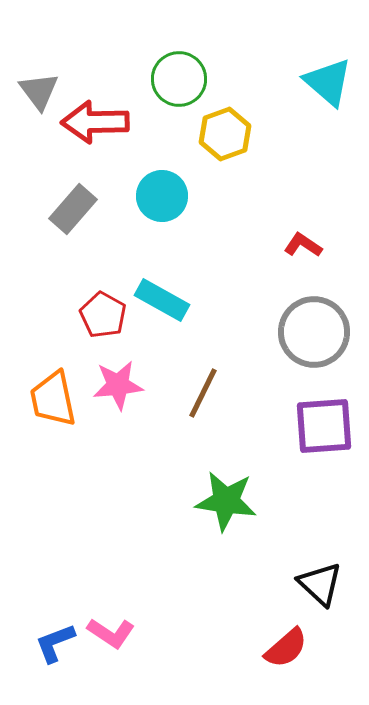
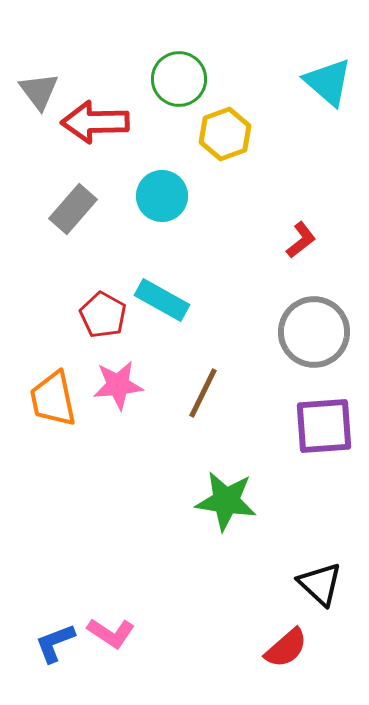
red L-shape: moved 2 px left, 5 px up; rotated 108 degrees clockwise
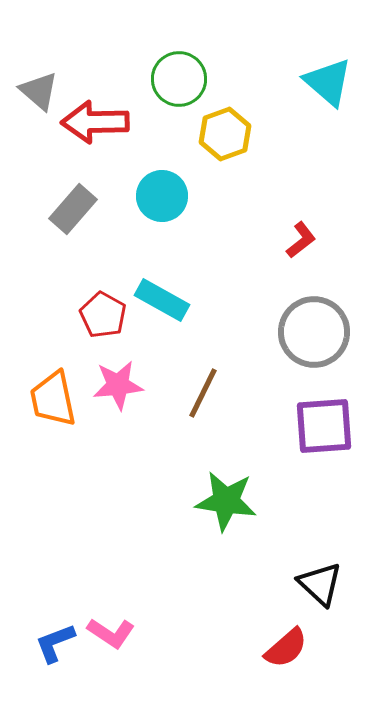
gray triangle: rotated 12 degrees counterclockwise
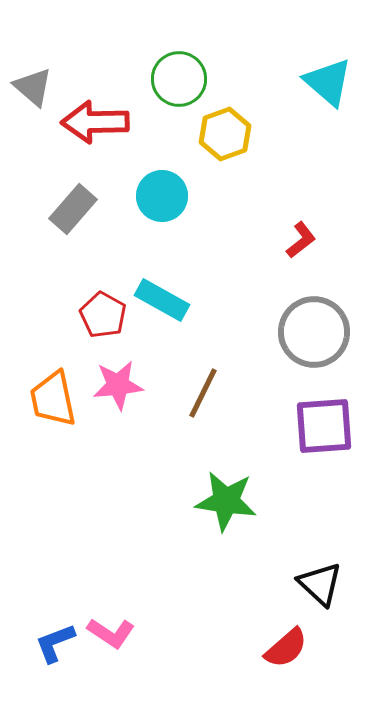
gray triangle: moved 6 px left, 4 px up
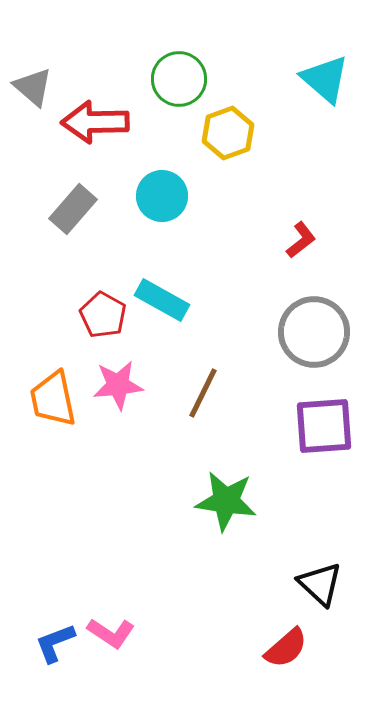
cyan triangle: moved 3 px left, 3 px up
yellow hexagon: moved 3 px right, 1 px up
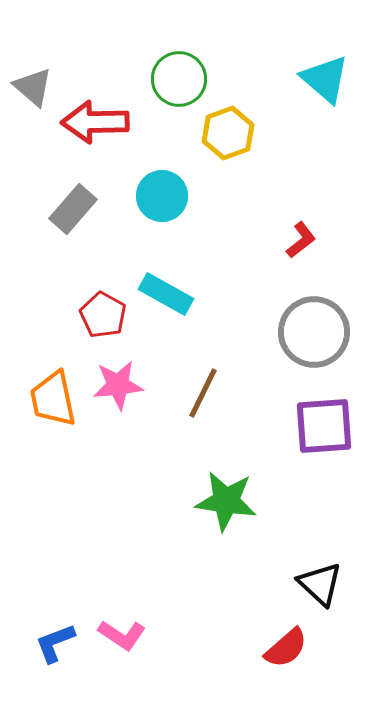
cyan rectangle: moved 4 px right, 6 px up
pink L-shape: moved 11 px right, 2 px down
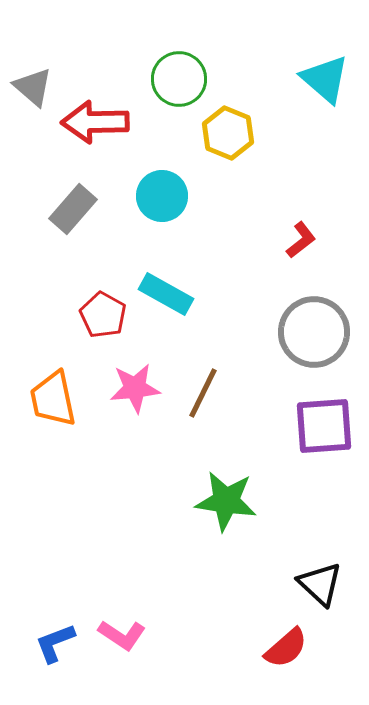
yellow hexagon: rotated 18 degrees counterclockwise
pink star: moved 17 px right, 3 px down
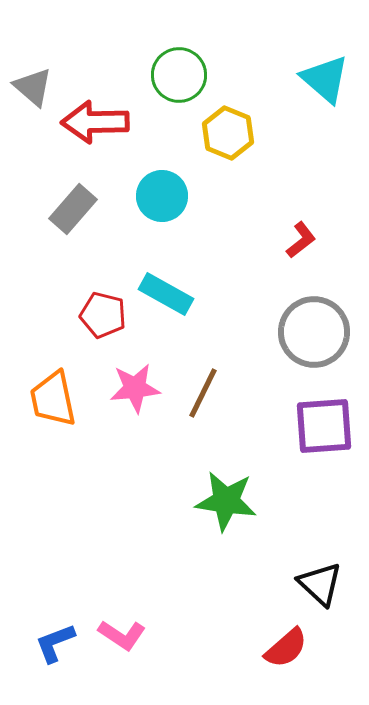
green circle: moved 4 px up
red pentagon: rotated 15 degrees counterclockwise
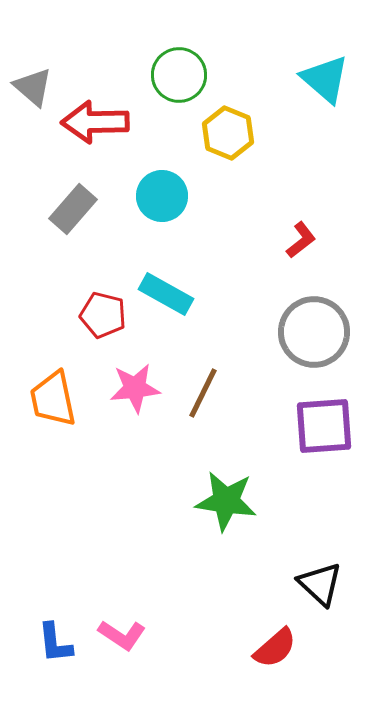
blue L-shape: rotated 75 degrees counterclockwise
red semicircle: moved 11 px left
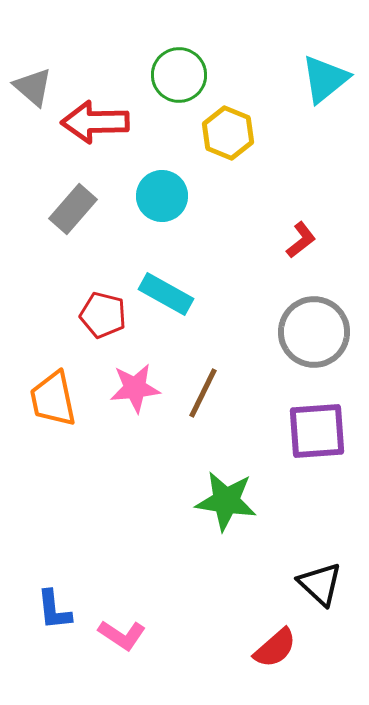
cyan triangle: rotated 40 degrees clockwise
purple square: moved 7 px left, 5 px down
blue L-shape: moved 1 px left, 33 px up
